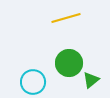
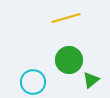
green circle: moved 3 px up
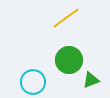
yellow line: rotated 20 degrees counterclockwise
green triangle: rotated 18 degrees clockwise
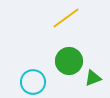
green circle: moved 1 px down
green triangle: moved 2 px right, 2 px up
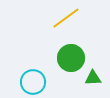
green circle: moved 2 px right, 3 px up
green triangle: rotated 18 degrees clockwise
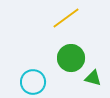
green triangle: rotated 18 degrees clockwise
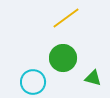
green circle: moved 8 px left
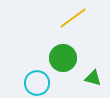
yellow line: moved 7 px right
cyan circle: moved 4 px right, 1 px down
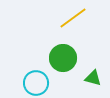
cyan circle: moved 1 px left
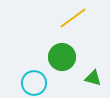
green circle: moved 1 px left, 1 px up
cyan circle: moved 2 px left
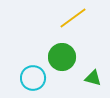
cyan circle: moved 1 px left, 5 px up
